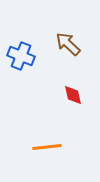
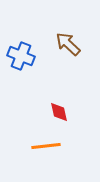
red diamond: moved 14 px left, 17 px down
orange line: moved 1 px left, 1 px up
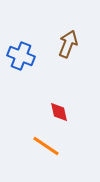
brown arrow: rotated 68 degrees clockwise
orange line: rotated 40 degrees clockwise
